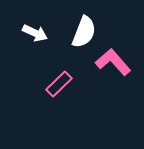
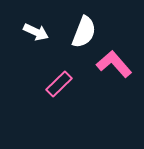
white arrow: moved 1 px right, 1 px up
pink L-shape: moved 1 px right, 2 px down
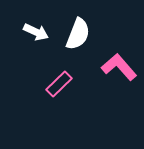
white semicircle: moved 6 px left, 2 px down
pink L-shape: moved 5 px right, 3 px down
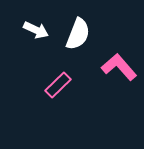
white arrow: moved 2 px up
pink rectangle: moved 1 px left, 1 px down
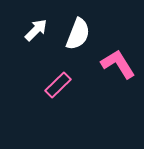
white arrow: rotated 70 degrees counterclockwise
pink L-shape: moved 1 px left, 3 px up; rotated 9 degrees clockwise
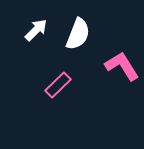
pink L-shape: moved 4 px right, 2 px down
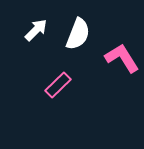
pink L-shape: moved 8 px up
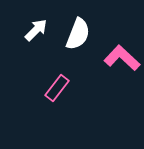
pink L-shape: rotated 15 degrees counterclockwise
pink rectangle: moved 1 px left, 3 px down; rotated 8 degrees counterclockwise
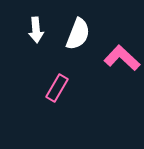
white arrow: rotated 130 degrees clockwise
pink rectangle: rotated 8 degrees counterclockwise
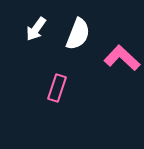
white arrow: moved 1 px up; rotated 40 degrees clockwise
pink rectangle: rotated 12 degrees counterclockwise
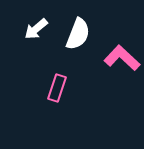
white arrow: rotated 15 degrees clockwise
